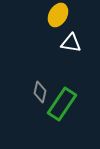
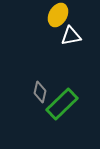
white triangle: moved 7 px up; rotated 20 degrees counterclockwise
green rectangle: rotated 12 degrees clockwise
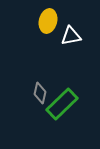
yellow ellipse: moved 10 px left, 6 px down; rotated 15 degrees counterclockwise
gray diamond: moved 1 px down
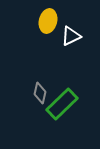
white triangle: rotated 15 degrees counterclockwise
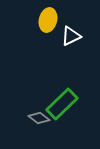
yellow ellipse: moved 1 px up
gray diamond: moved 1 px left, 25 px down; rotated 65 degrees counterclockwise
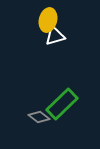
white triangle: moved 16 px left; rotated 10 degrees clockwise
gray diamond: moved 1 px up
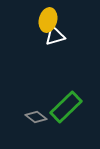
green rectangle: moved 4 px right, 3 px down
gray diamond: moved 3 px left
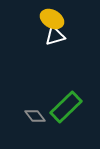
yellow ellipse: moved 4 px right, 1 px up; rotated 75 degrees counterclockwise
gray diamond: moved 1 px left, 1 px up; rotated 15 degrees clockwise
